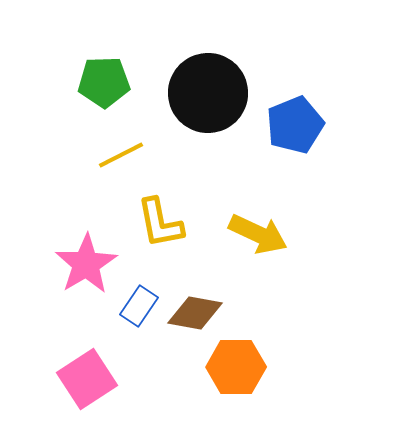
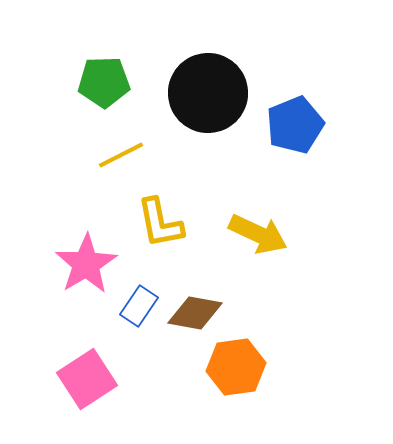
orange hexagon: rotated 8 degrees counterclockwise
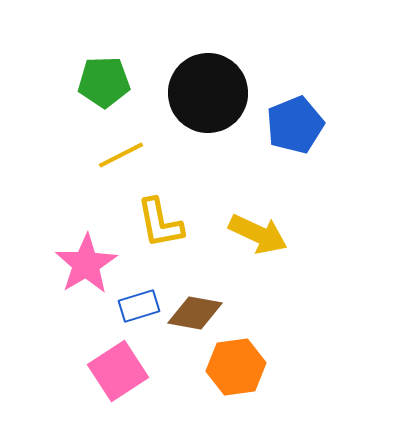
blue rectangle: rotated 39 degrees clockwise
pink square: moved 31 px right, 8 px up
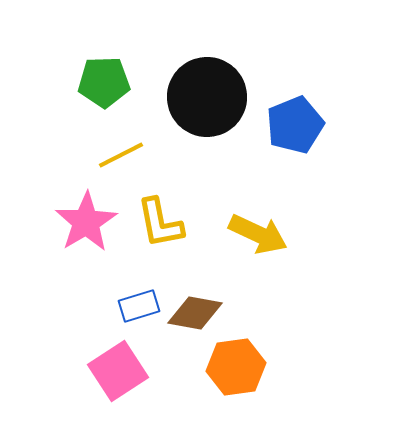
black circle: moved 1 px left, 4 px down
pink star: moved 42 px up
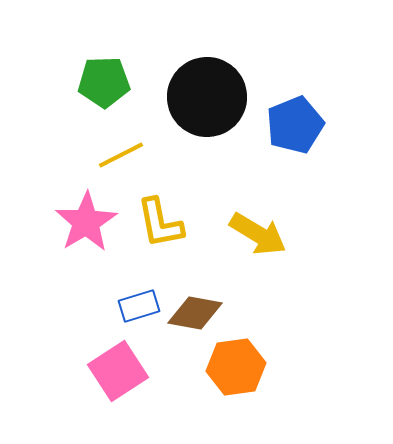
yellow arrow: rotated 6 degrees clockwise
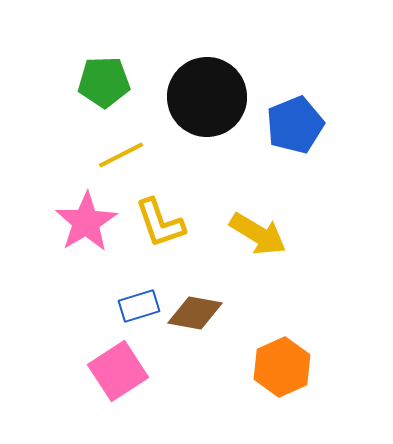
yellow L-shape: rotated 8 degrees counterclockwise
orange hexagon: moved 46 px right; rotated 16 degrees counterclockwise
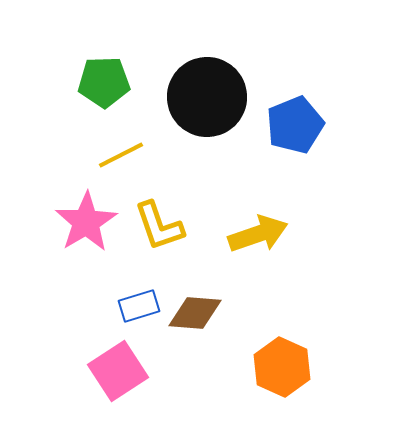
yellow L-shape: moved 1 px left, 3 px down
yellow arrow: rotated 50 degrees counterclockwise
brown diamond: rotated 6 degrees counterclockwise
orange hexagon: rotated 12 degrees counterclockwise
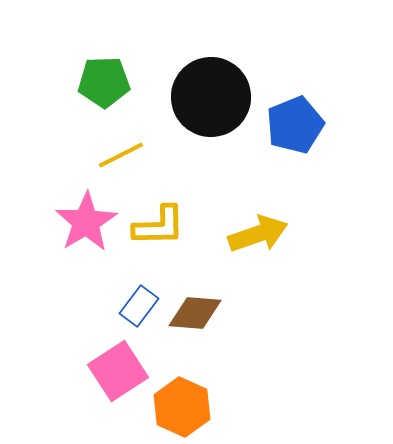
black circle: moved 4 px right
yellow L-shape: rotated 72 degrees counterclockwise
blue rectangle: rotated 36 degrees counterclockwise
orange hexagon: moved 100 px left, 40 px down
